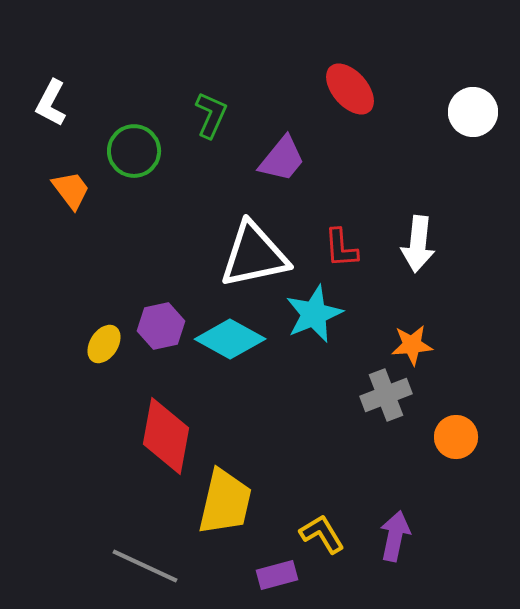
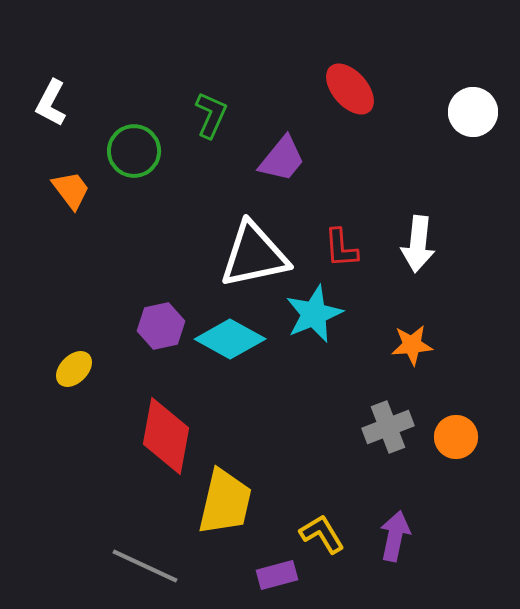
yellow ellipse: moved 30 px left, 25 px down; rotated 12 degrees clockwise
gray cross: moved 2 px right, 32 px down
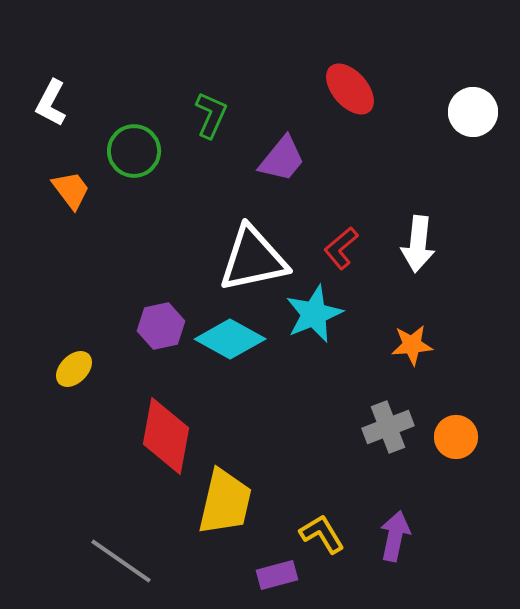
red L-shape: rotated 54 degrees clockwise
white triangle: moved 1 px left, 4 px down
gray line: moved 24 px left, 5 px up; rotated 10 degrees clockwise
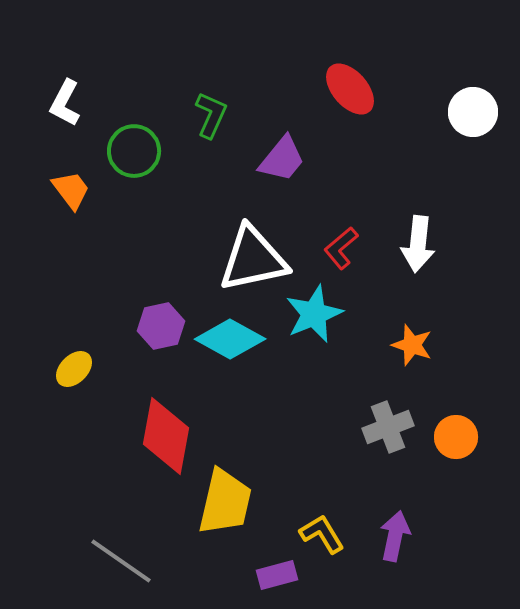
white L-shape: moved 14 px right
orange star: rotated 24 degrees clockwise
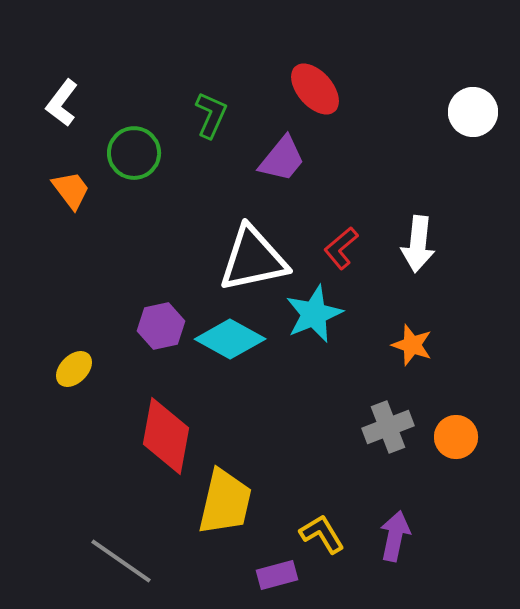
red ellipse: moved 35 px left
white L-shape: moved 3 px left; rotated 9 degrees clockwise
green circle: moved 2 px down
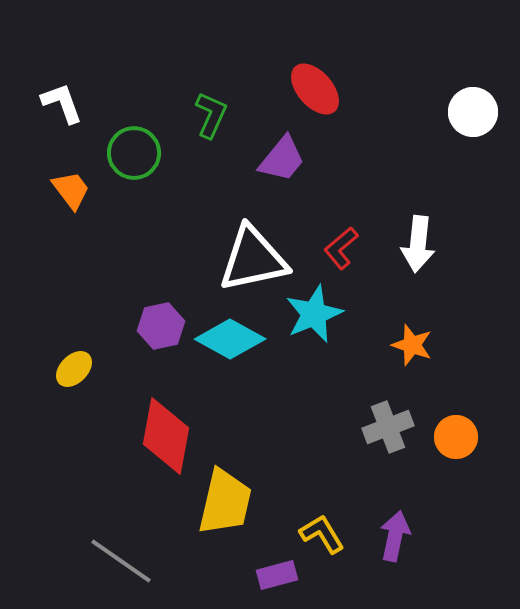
white L-shape: rotated 123 degrees clockwise
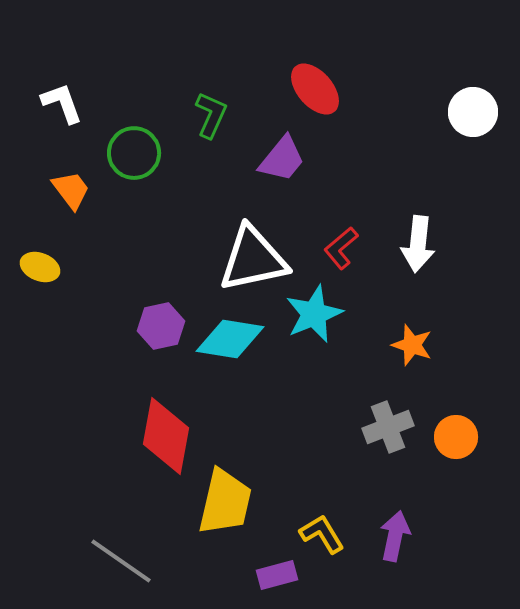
cyan diamond: rotated 20 degrees counterclockwise
yellow ellipse: moved 34 px left, 102 px up; rotated 66 degrees clockwise
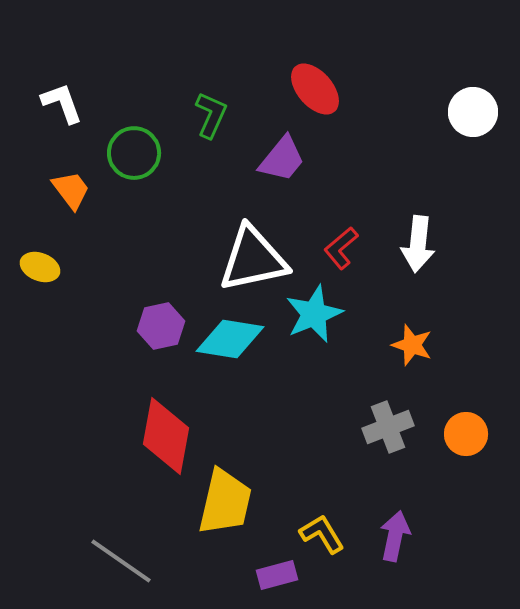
orange circle: moved 10 px right, 3 px up
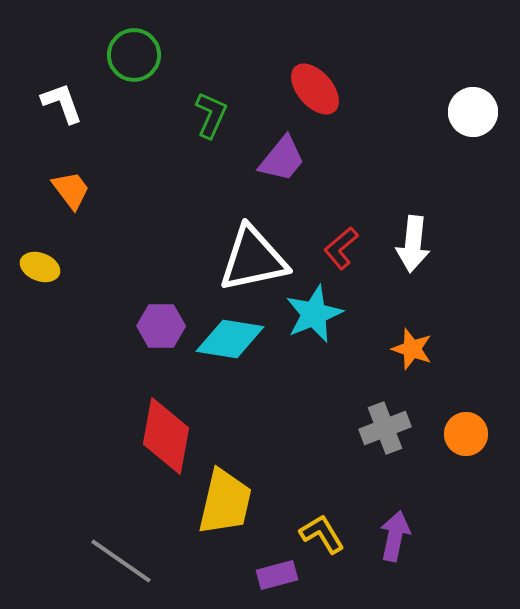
green circle: moved 98 px up
white arrow: moved 5 px left
purple hexagon: rotated 12 degrees clockwise
orange star: moved 4 px down
gray cross: moved 3 px left, 1 px down
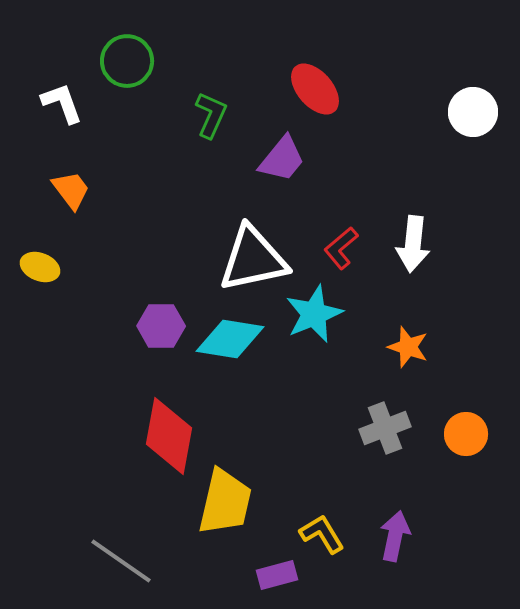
green circle: moved 7 px left, 6 px down
orange star: moved 4 px left, 2 px up
red diamond: moved 3 px right
